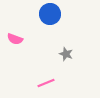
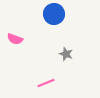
blue circle: moved 4 px right
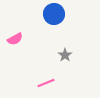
pink semicircle: rotated 49 degrees counterclockwise
gray star: moved 1 px left, 1 px down; rotated 16 degrees clockwise
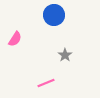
blue circle: moved 1 px down
pink semicircle: rotated 28 degrees counterclockwise
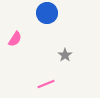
blue circle: moved 7 px left, 2 px up
pink line: moved 1 px down
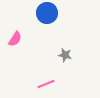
gray star: rotated 24 degrees counterclockwise
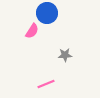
pink semicircle: moved 17 px right, 8 px up
gray star: rotated 16 degrees counterclockwise
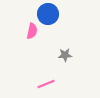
blue circle: moved 1 px right, 1 px down
pink semicircle: rotated 21 degrees counterclockwise
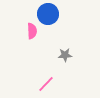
pink semicircle: rotated 14 degrees counterclockwise
pink line: rotated 24 degrees counterclockwise
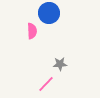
blue circle: moved 1 px right, 1 px up
gray star: moved 5 px left, 9 px down
